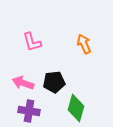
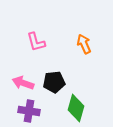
pink L-shape: moved 4 px right
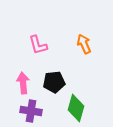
pink L-shape: moved 2 px right, 3 px down
pink arrow: rotated 65 degrees clockwise
purple cross: moved 2 px right
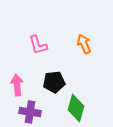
pink arrow: moved 6 px left, 2 px down
purple cross: moved 1 px left, 1 px down
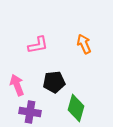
pink L-shape: rotated 85 degrees counterclockwise
pink arrow: rotated 15 degrees counterclockwise
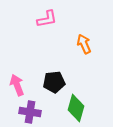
pink L-shape: moved 9 px right, 26 px up
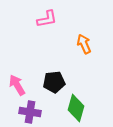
pink arrow: rotated 10 degrees counterclockwise
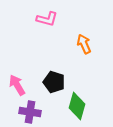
pink L-shape: rotated 25 degrees clockwise
black pentagon: rotated 25 degrees clockwise
green diamond: moved 1 px right, 2 px up
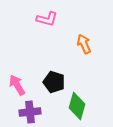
purple cross: rotated 15 degrees counterclockwise
